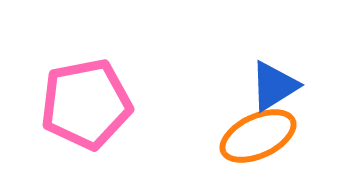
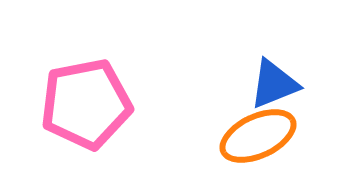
blue triangle: moved 2 px up; rotated 10 degrees clockwise
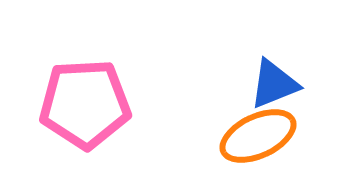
pink pentagon: moved 1 px left; rotated 8 degrees clockwise
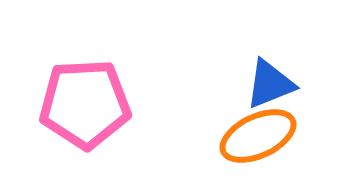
blue triangle: moved 4 px left
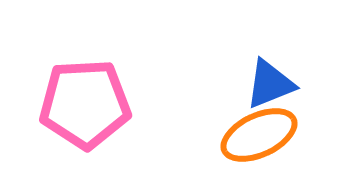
orange ellipse: moved 1 px right, 1 px up
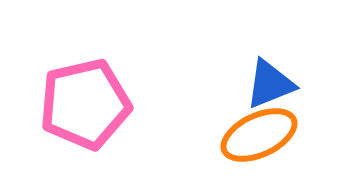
pink pentagon: rotated 10 degrees counterclockwise
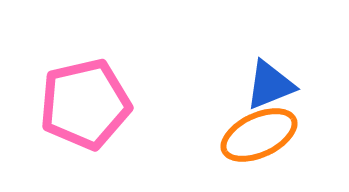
blue triangle: moved 1 px down
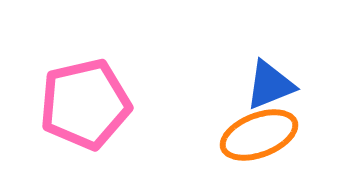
orange ellipse: rotated 4 degrees clockwise
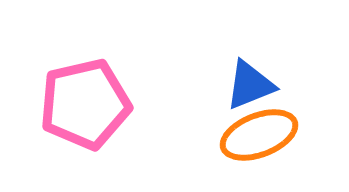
blue triangle: moved 20 px left
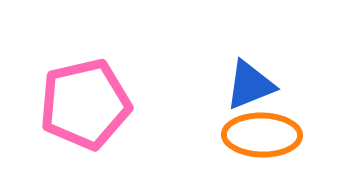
orange ellipse: moved 3 px right; rotated 22 degrees clockwise
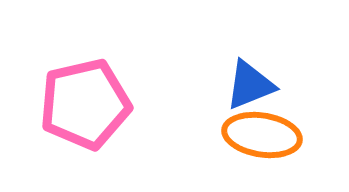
orange ellipse: rotated 8 degrees clockwise
